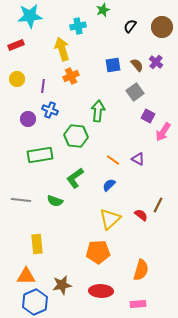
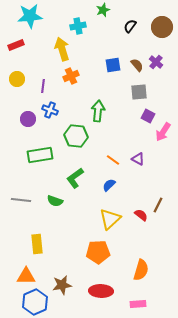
gray square: moved 4 px right; rotated 30 degrees clockwise
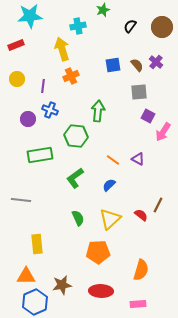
green semicircle: moved 23 px right, 17 px down; rotated 133 degrees counterclockwise
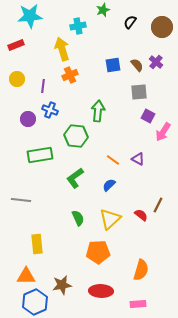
black semicircle: moved 4 px up
orange cross: moved 1 px left, 1 px up
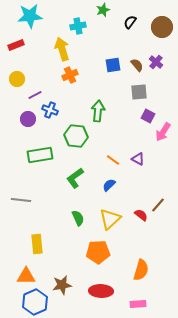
purple line: moved 8 px left, 9 px down; rotated 56 degrees clockwise
brown line: rotated 14 degrees clockwise
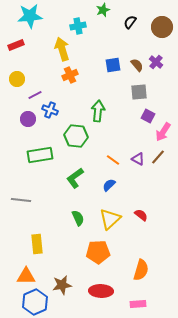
brown line: moved 48 px up
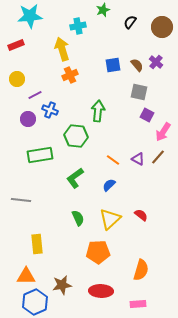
gray square: rotated 18 degrees clockwise
purple square: moved 1 px left, 1 px up
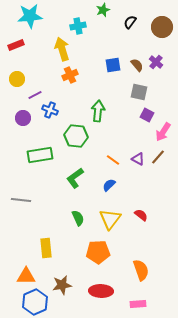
purple circle: moved 5 px left, 1 px up
yellow triangle: rotated 10 degrees counterclockwise
yellow rectangle: moved 9 px right, 4 px down
orange semicircle: rotated 35 degrees counterclockwise
